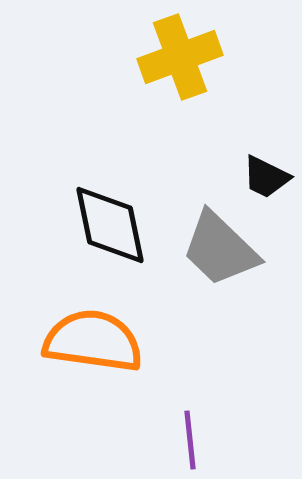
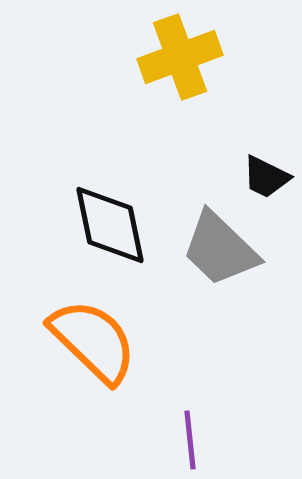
orange semicircle: rotated 36 degrees clockwise
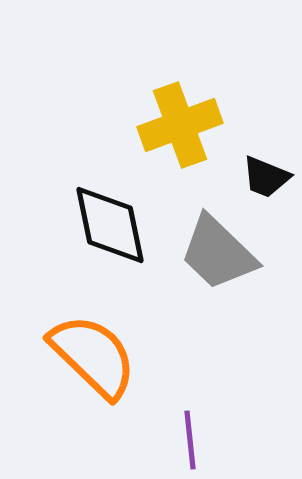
yellow cross: moved 68 px down
black trapezoid: rotated 4 degrees counterclockwise
gray trapezoid: moved 2 px left, 4 px down
orange semicircle: moved 15 px down
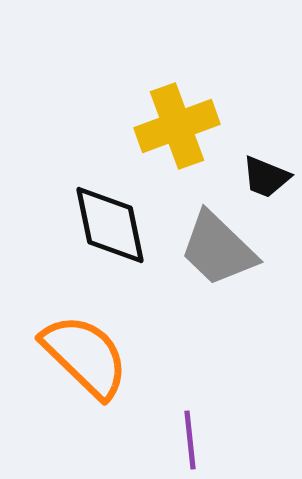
yellow cross: moved 3 px left, 1 px down
gray trapezoid: moved 4 px up
orange semicircle: moved 8 px left
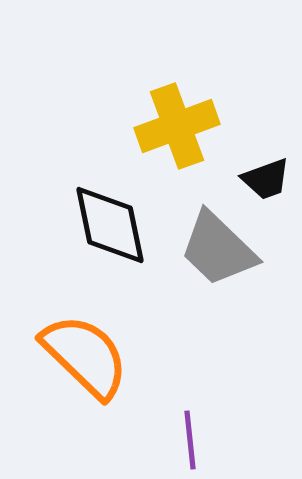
black trapezoid: moved 2 px down; rotated 42 degrees counterclockwise
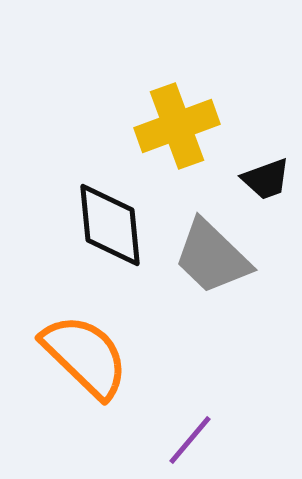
black diamond: rotated 6 degrees clockwise
gray trapezoid: moved 6 px left, 8 px down
purple line: rotated 46 degrees clockwise
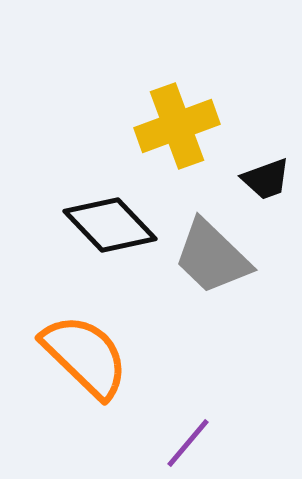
black diamond: rotated 38 degrees counterclockwise
purple line: moved 2 px left, 3 px down
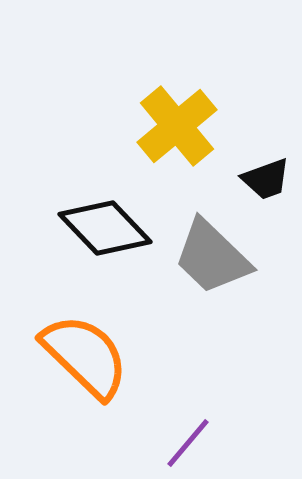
yellow cross: rotated 20 degrees counterclockwise
black diamond: moved 5 px left, 3 px down
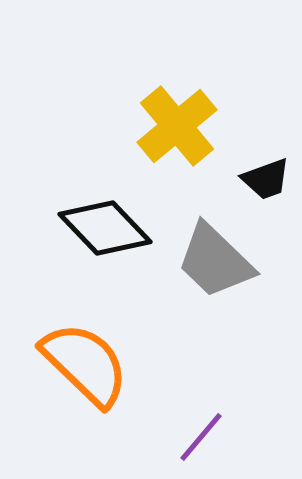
gray trapezoid: moved 3 px right, 4 px down
orange semicircle: moved 8 px down
purple line: moved 13 px right, 6 px up
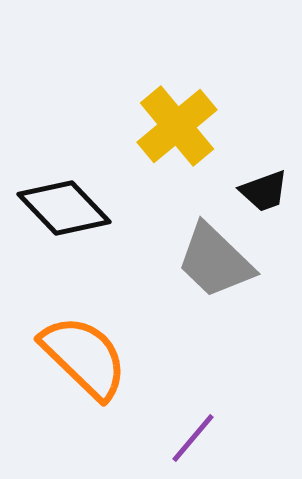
black trapezoid: moved 2 px left, 12 px down
black diamond: moved 41 px left, 20 px up
orange semicircle: moved 1 px left, 7 px up
purple line: moved 8 px left, 1 px down
